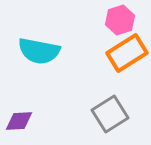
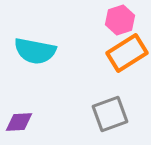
cyan semicircle: moved 4 px left
gray square: rotated 12 degrees clockwise
purple diamond: moved 1 px down
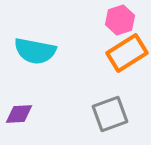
purple diamond: moved 8 px up
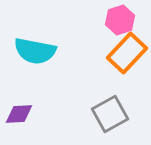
orange rectangle: rotated 15 degrees counterclockwise
gray square: rotated 9 degrees counterclockwise
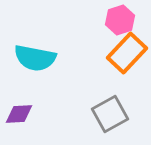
cyan semicircle: moved 7 px down
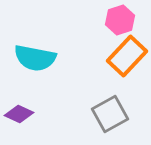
orange rectangle: moved 3 px down
purple diamond: rotated 28 degrees clockwise
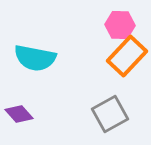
pink hexagon: moved 5 px down; rotated 20 degrees clockwise
purple diamond: rotated 24 degrees clockwise
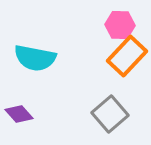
gray square: rotated 12 degrees counterclockwise
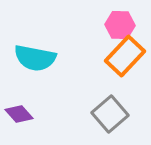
orange rectangle: moved 2 px left
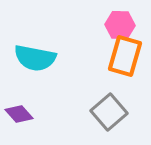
orange rectangle: rotated 27 degrees counterclockwise
gray square: moved 1 px left, 2 px up
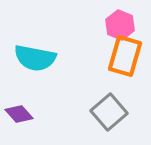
pink hexagon: rotated 20 degrees clockwise
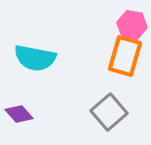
pink hexagon: moved 12 px right; rotated 12 degrees counterclockwise
